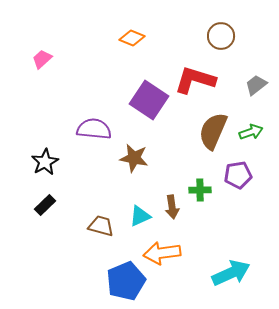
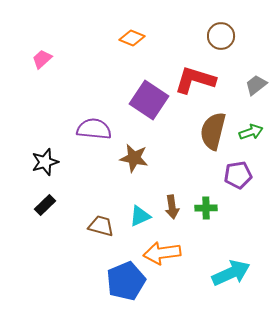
brown semicircle: rotated 9 degrees counterclockwise
black star: rotated 12 degrees clockwise
green cross: moved 6 px right, 18 px down
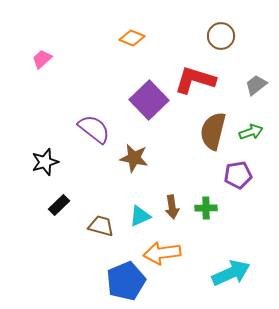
purple square: rotated 12 degrees clockwise
purple semicircle: rotated 32 degrees clockwise
black rectangle: moved 14 px right
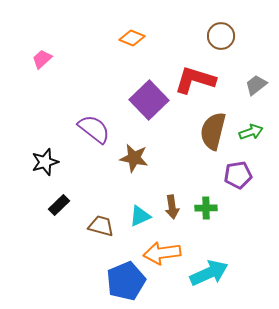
cyan arrow: moved 22 px left
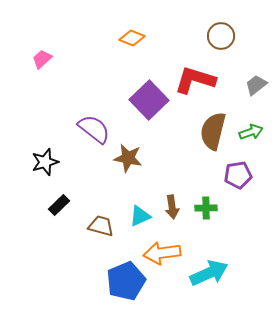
brown star: moved 6 px left
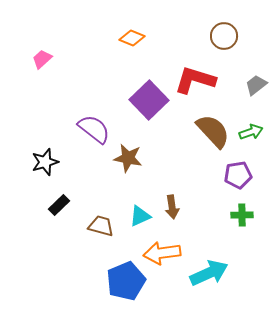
brown circle: moved 3 px right
brown semicircle: rotated 123 degrees clockwise
green cross: moved 36 px right, 7 px down
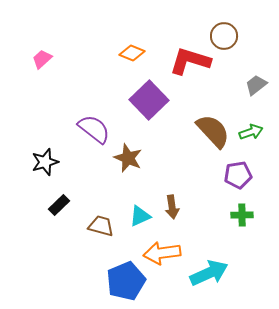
orange diamond: moved 15 px down
red L-shape: moved 5 px left, 19 px up
brown star: rotated 12 degrees clockwise
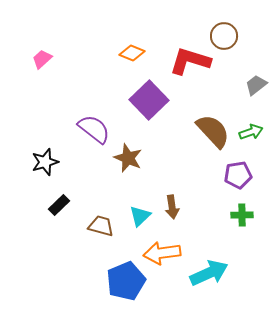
cyan triangle: rotated 20 degrees counterclockwise
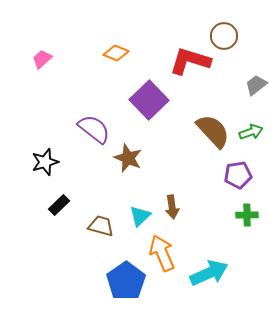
orange diamond: moved 16 px left
green cross: moved 5 px right
orange arrow: rotated 75 degrees clockwise
blue pentagon: rotated 12 degrees counterclockwise
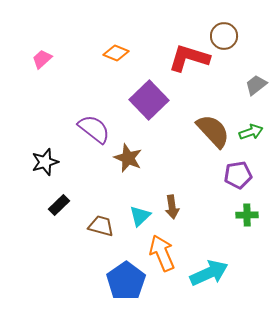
red L-shape: moved 1 px left, 3 px up
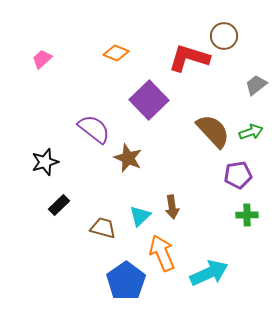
brown trapezoid: moved 2 px right, 2 px down
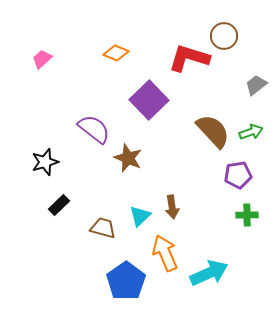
orange arrow: moved 3 px right
